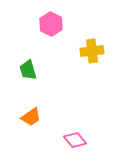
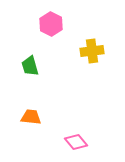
green trapezoid: moved 2 px right, 4 px up
orange trapezoid: rotated 140 degrees counterclockwise
pink diamond: moved 1 px right, 2 px down
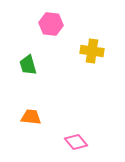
pink hexagon: rotated 20 degrees counterclockwise
yellow cross: rotated 15 degrees clockwise
green trapezoid: moved 2 px left, 1 px up
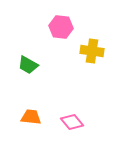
pink hexagon: moved 10 px right, 3 px down
green trapezoid: rotated 45 degrees counterclockwise
pink diamond: moved 4 px left, 20 px up
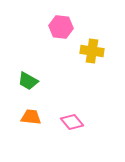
green trapezoid: moved 16 px down
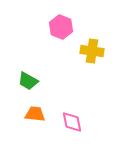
pink hexagon: rotated 15 degrees clockwise
orange trapezoid: moved 4 px right, 3 px up
pink diamond: rotated 30 degrees clockwise
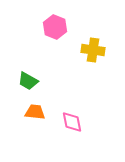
pink hexagon: moved 6 px left
yellow cross: moved 1 px right, 1 px up
orange trapezoid: moved 2 px up
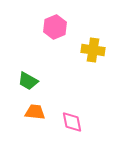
pink hexagon: rotated 15 degrees clockwise
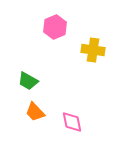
orange trapezoid: rotated 140 degrees counterclockwise
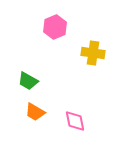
yellow cross: moved 3 px down
orange trapezoid: rotated 15 degrees counterclockwise
pink diamond: moved 3 px right, 1 px up
